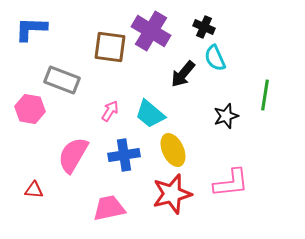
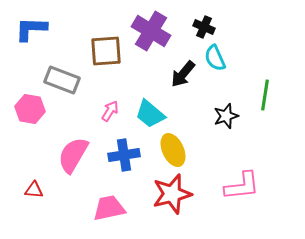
brown square: moved 4 px left, 4 px down; rotated 12 degrees counterclockwise
pink L-shape: moved 11 px right, 3 px down
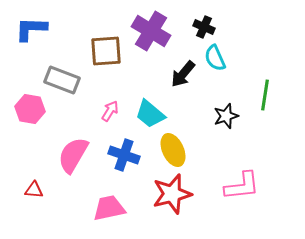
blue cross: rotated 28 degrees clockwise
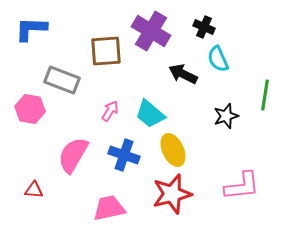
cyan semicircle: moved 3 px right, 1 px down
black arrow: rotated 76 degrees clockwise
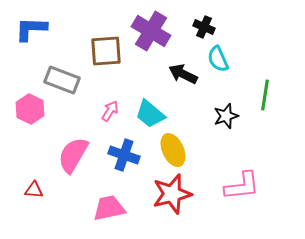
pink hexagon: rotated 16 degrees clockwise
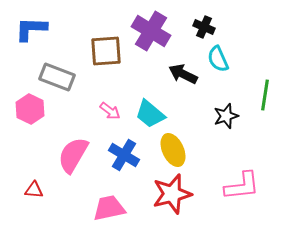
gray rectangle: moved 5 px left, 3 px up
pink arrow: rotated 95 degrees clockwise
blue cross: rotated 12 degrees clockwise
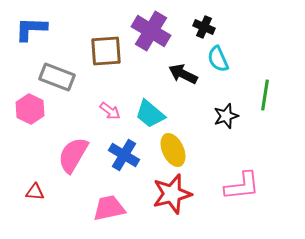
red triangle: moved 1 px right, 2 px down
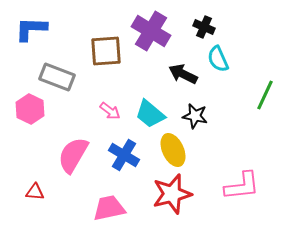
green line: rotated 16 degrees clockwise
black star: moved 31 px left; rotated 30 degrees clockwise
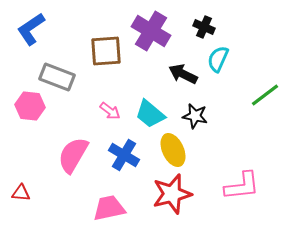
blue L-shape: rotated 36 degrees counterclockwise
cyan semicircle: rotated 48 degrees clockwise
green line: rotated 28 degrees clockwise
pink hexagon: moved 3 px up; rotated 20 degrees counterclockwise
red triangle: moved 14 px left, 1 px down
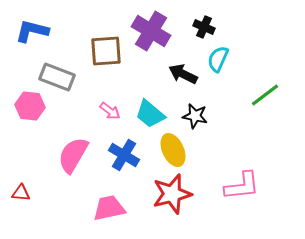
blue L-shape: moved 1 px right, 2 px down; rotated 48 degrees clockwise
